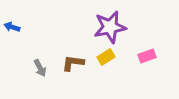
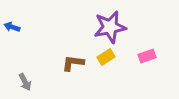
gray arrow: moved 15 px left, 14 px down
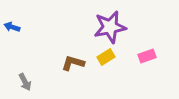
brown L-shape: rotated 10 degrees clockwise
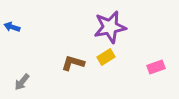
pink rectangle: moved 9 px right, 11 px down
gray arrow: moved 3 px left; rotated 66 degrees clockwise
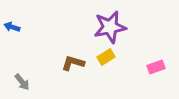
gray arrow: rotated 78 degrees counterclockwise
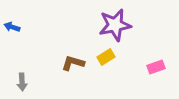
purple star: moved 5 px right, 2 px up
gray arrow: rotated 36 degrees clockwise
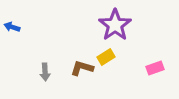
purple star: rotated 24 degrees counterclockwise
brown L-shape: moved 9 px right, 5 px down
pink rectangle: moved 1 px left, 1 px down
gray arrow: moved 23 px right, 10 px up
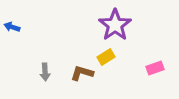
brown L-shape: moved 5 px down
